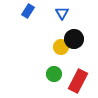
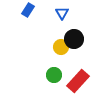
blue rectangle: moved 1 px up
green circle: moved 1 px down
red rectangle: rotated 15 degrees clockwise
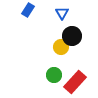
black circle: moved 2 px left, 3 px up
red rectangle: moved 3 px left, 1 px down
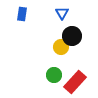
blue rectangle: moved 6 px left, 4 px down; rotated 24 degrees counterclockwise
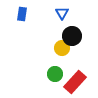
yellow circle: moved 1 px right, 1 px down
green circle: moved 1 px right, 1 px up
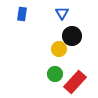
yellow circle: moved 3 px left, 1 px down
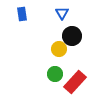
blue rectangle: rotated 16 degrees counterclockwise
